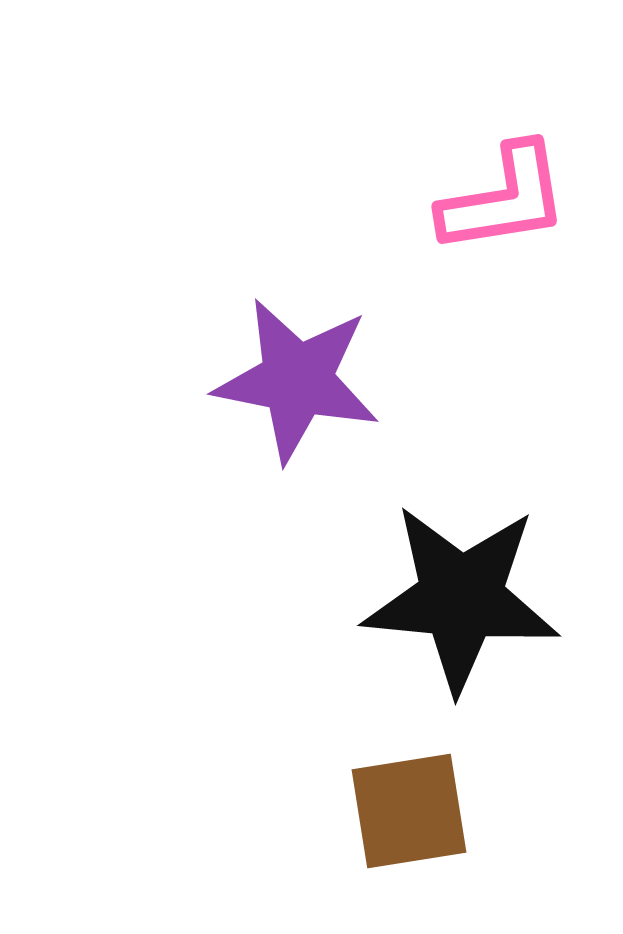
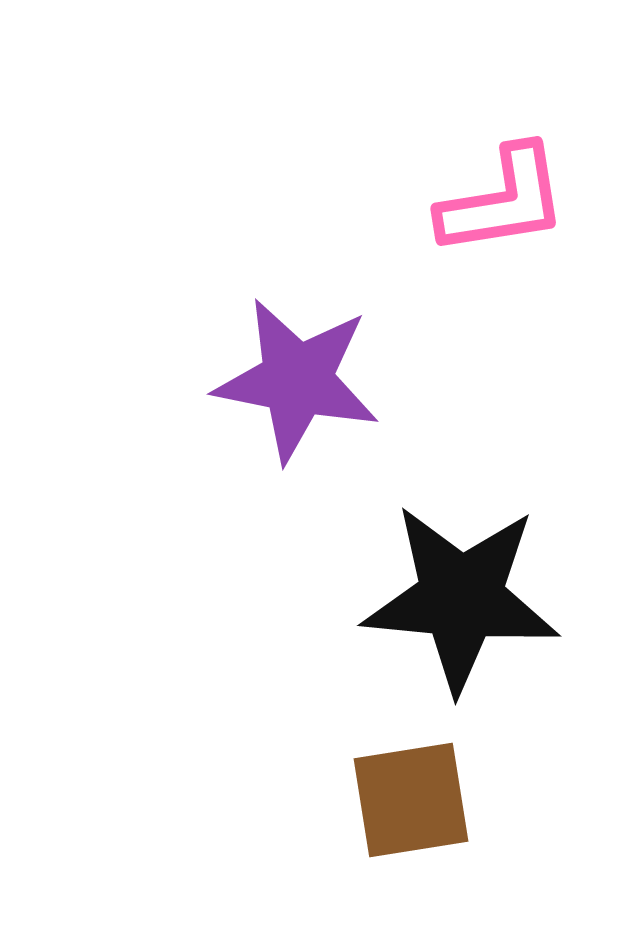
pink L-shape: moved 1 px left, 2 px down
brown square: moved 2 px right, 11 px up
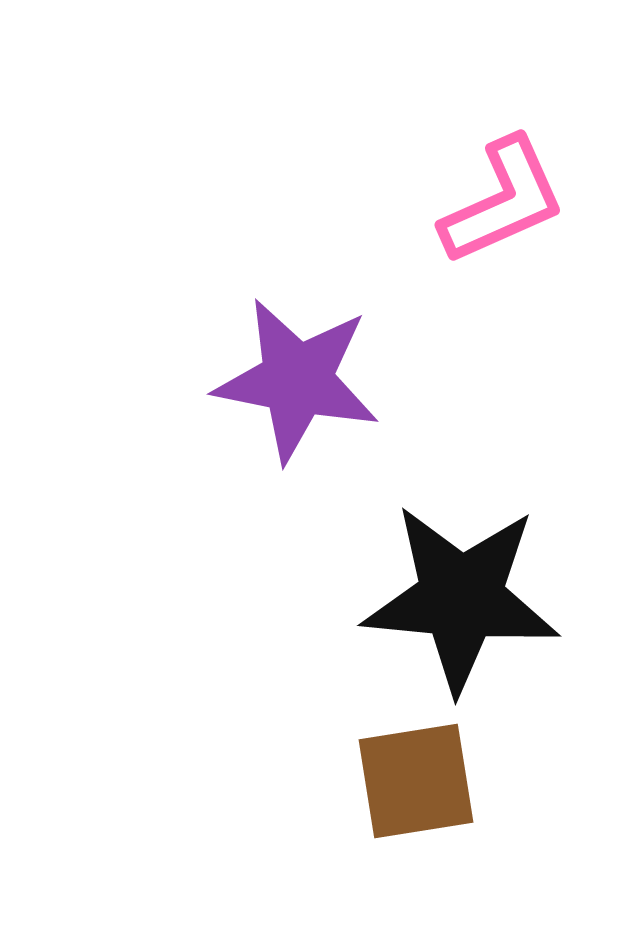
pink L-shape: rotated 15 degrees counterclockwise
brown square: moved 5 px right, 19 px up
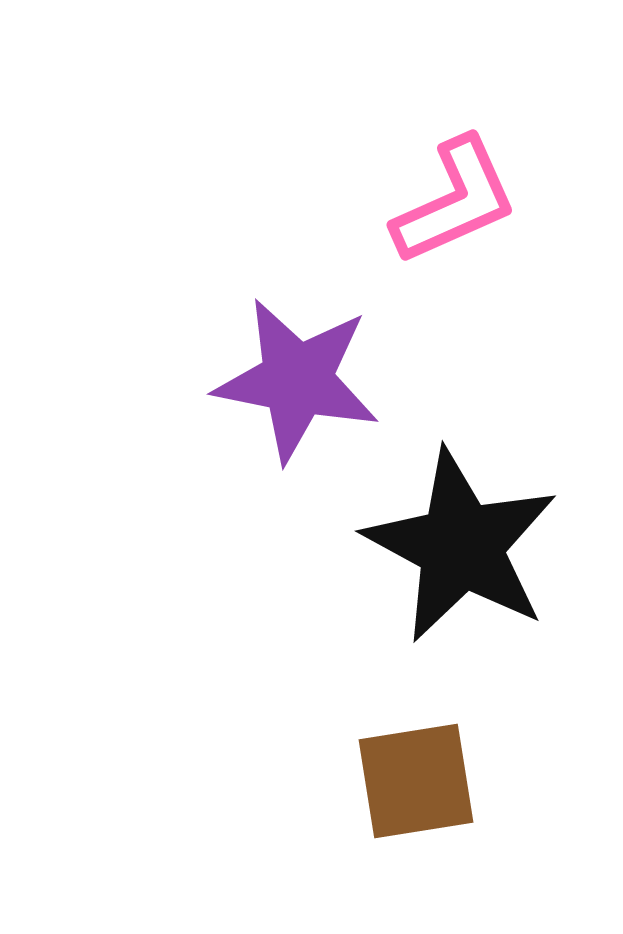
pink L-shape: moved 48 px left
black star: moved 52 px up; rotated 23 degrees clockwise
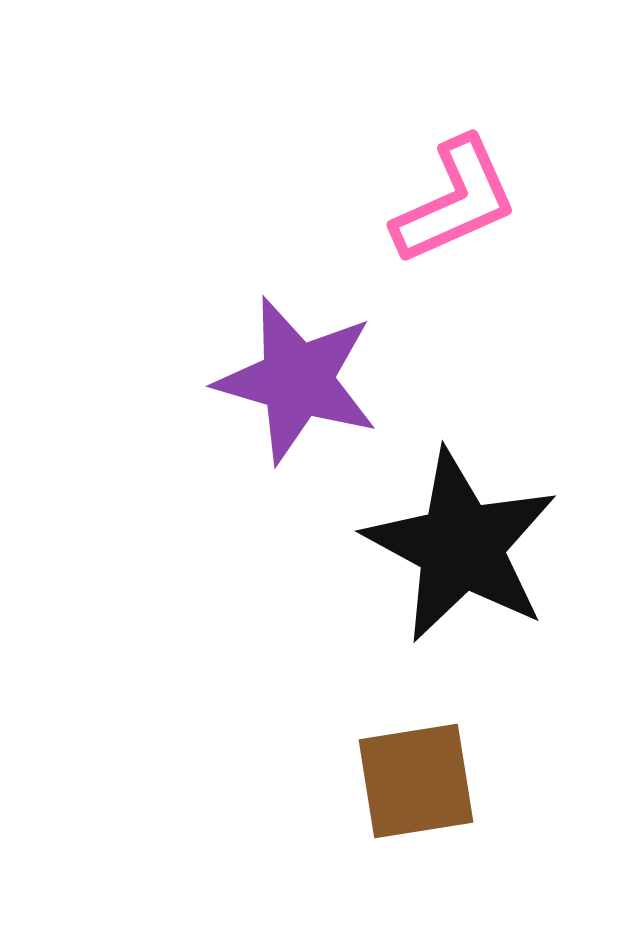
purple star: rotated 5 degrees clockwise
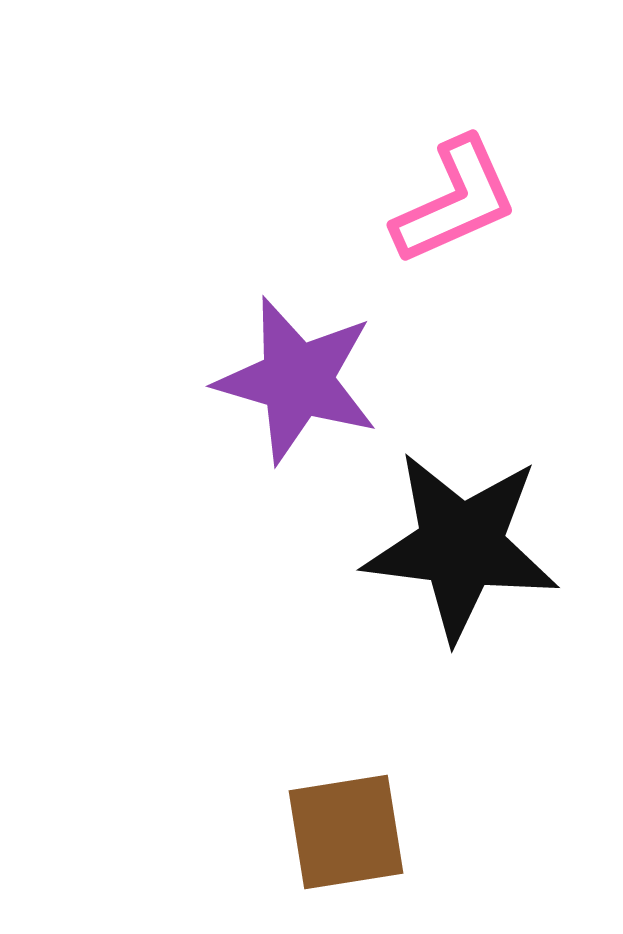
black star: rotated 21 degrees counterclockwise
brown square: moved 70 px left, 51 px down
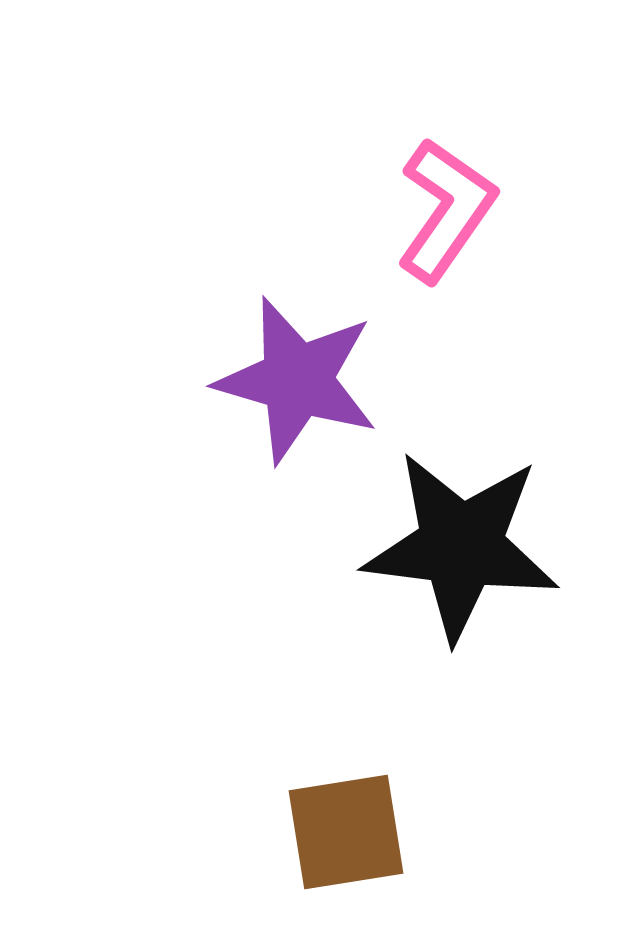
pink L-shape: moved 9 px left, 9 px down; rotated 31 degrees counterclockwise
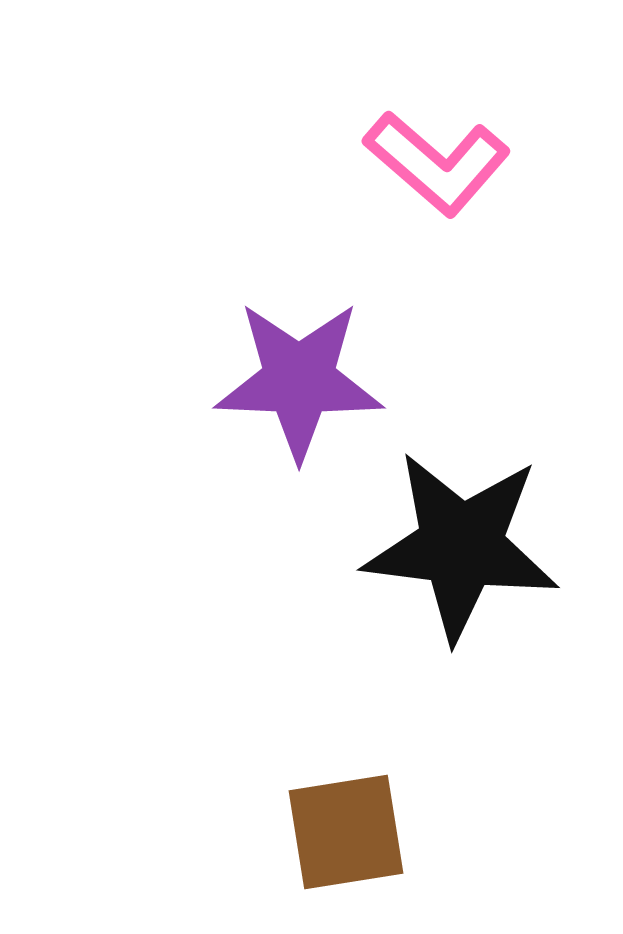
pink L-shape: moved 9 px left, 47 px up; rotated 96 degrees clockwise
purple star: moved 2 px right; rotated 14 degrees counterclockwise
